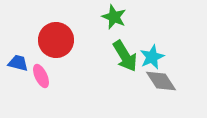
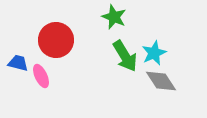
cyan star: moved 2 px right, 4 px up
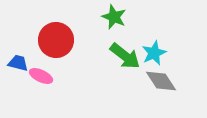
green arrow: rotated 20 degrees counterclockwise
pink ellipse: rotated 40 degrees counterclockwise
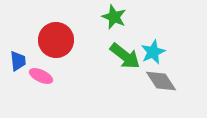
cyan star: moved 1 px left, 1 px up
blue trapezoid: moved 2 px up; rotated 70 degrees clockwise
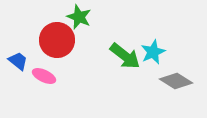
green star: moved 35 px left
red circle: moved 1 px right
blue trapezoid: rotated 45 degrees counterclockwise
pink ellipse: moved 3 px right
gray diamond: moved 15 px right; rotated 24 degrees counterclockwise
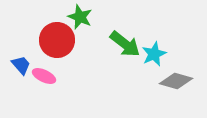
green star: moved 1 px right
cyan star: moved 1 px right, 2 px down
green arrow: moved 12 px up
blue trapezoid: moved 3 px right, 4 px down; rotated 10 degrees clockwise
gray diamond: rotated 16 degrees counterclockwise
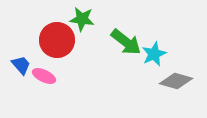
green star: moved 2 px right, 2 px down; rotated 15 degrees counterclockwise
green arrow: moved 1 px right, 2 px up
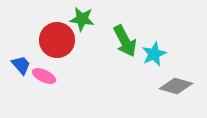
green arrow: moved 1 px left, 1 px up; rotated 24 degrees clockwise
gray diamond: moved 5 px down
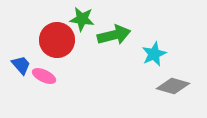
green arrow: moved 11 px left, 6 px up; rotated 76 degrees counterclockwise
gray diamond: moved 3 px left
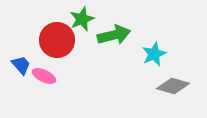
green star: rotated 30 degrees counterclockwise
